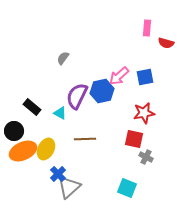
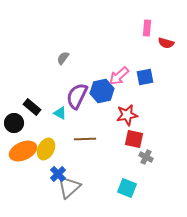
red star: moved 17 px left, 2 px down
black circle: moved 8 px up
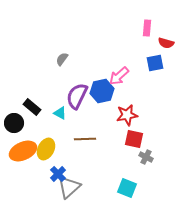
gray semicircle: moved 1 px left, 1 px down
blue square: moved 10 px right, 14 px up
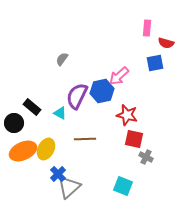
red star: rotated 25 degrees clockwise
cyan square: moved 4 px left, 2 px up
